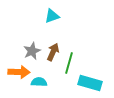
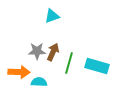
gray star: moved 5 px right; rotated 24 degrees clockwise
cyan rectangle: moved 7 px right, 17 px up
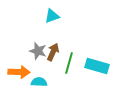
gray star: moved 1 px right; rotated 18 degrees clockwise
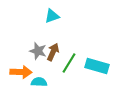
green line: rotated 15 degrees clockwise
orange arrow: moved 2 px right
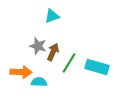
gray star: moved 5 px up
cyan rectangle: moved 1 px down
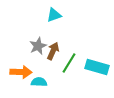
cyan triangle: moved 2 px right, 1 px up
gray star: rotated 30 degrees clockwise
brown arrow: moved 1 px up
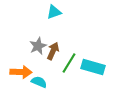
cyan triangle: moved 3 px up
cyan rectangle: moved 4 px left
cyan semicircle: rotated 21 degrees clockwise
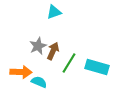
cyan rectangle: moved 4 px right
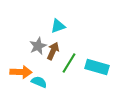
cyan triangle: moved 4 px right, 14 px down
